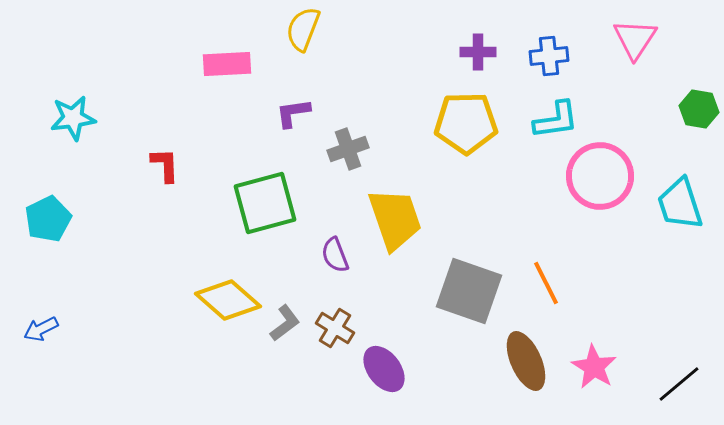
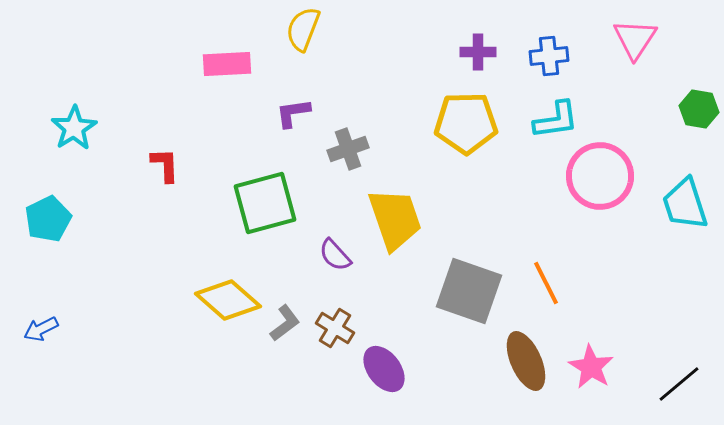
cyan star: moved 1 px right, 10 px down; rotated 24 degrees counterclockwise
cyan trapezoid: moved 5 px right
purple semicircle: rotated 21 degrees counterclockwise
pink star: moved 3 px left
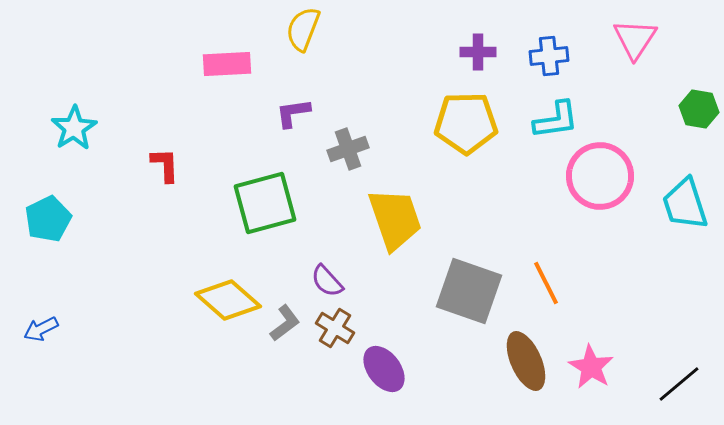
purple semicircle: moved 8 px left, 26 px down
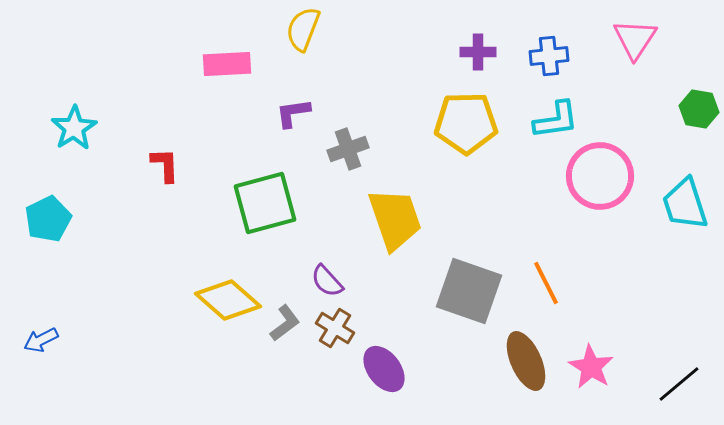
blue arrow: moved 11 px down
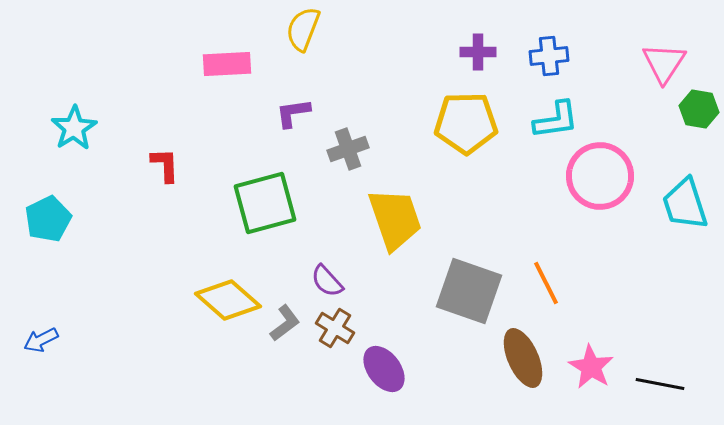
pink triangle: moved 29 px right, 24 px down
brown ellipse: moved 3 px left, 3 px up
black line: moved 19 px left; rotated 51 degrees clockwise
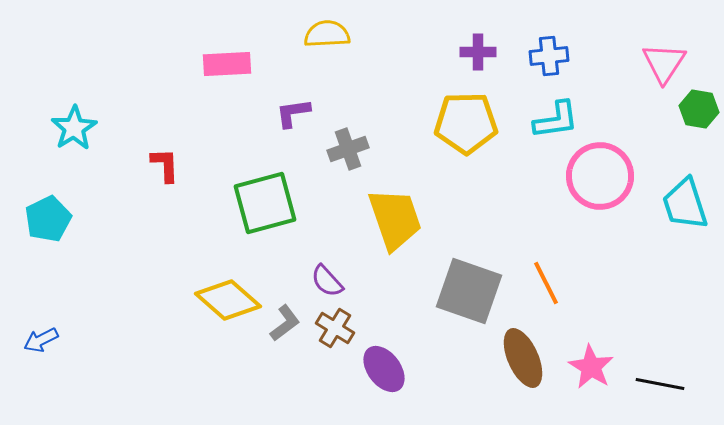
yellow semicircle: moved 24 px right, 5 px down; rotated 66 degrees clockwise
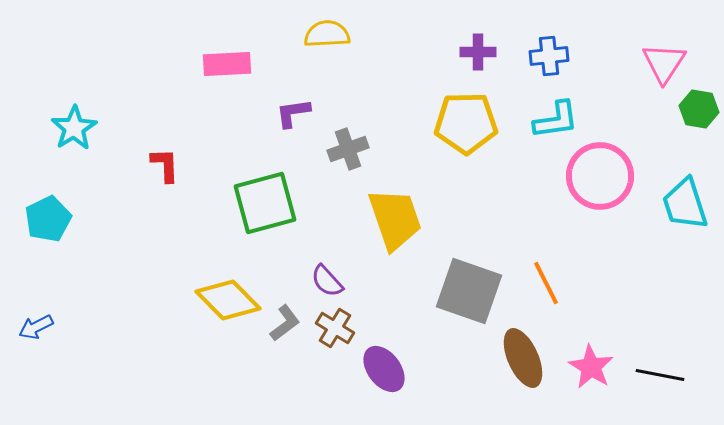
yellow diamond: rotated 4 degrees clockwise
blue arrow: moved 5 px left, 13 px up
black line: moved 9 px up
